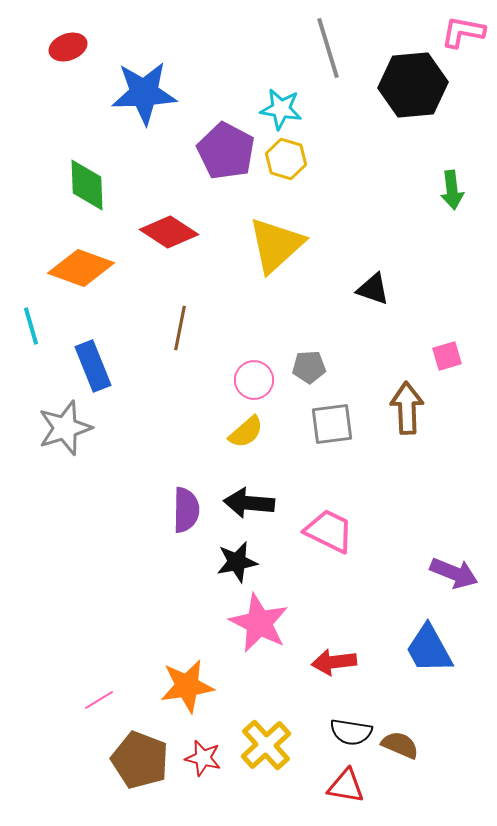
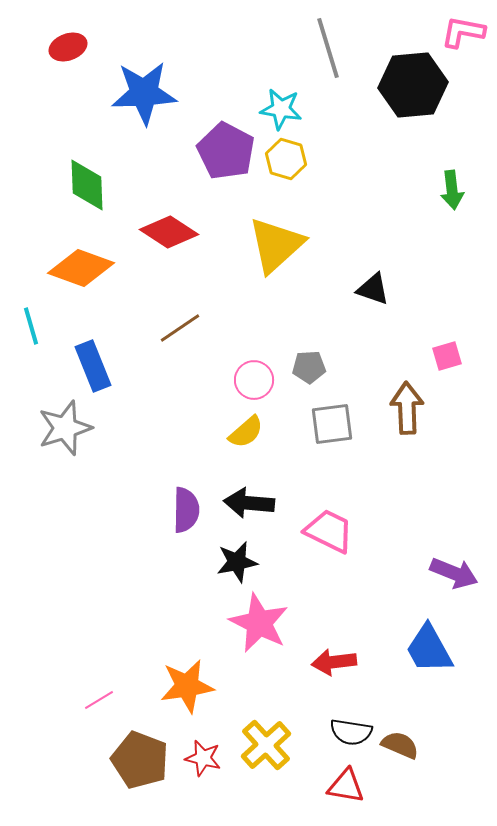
brown line: rotated 45 degrees clockwise
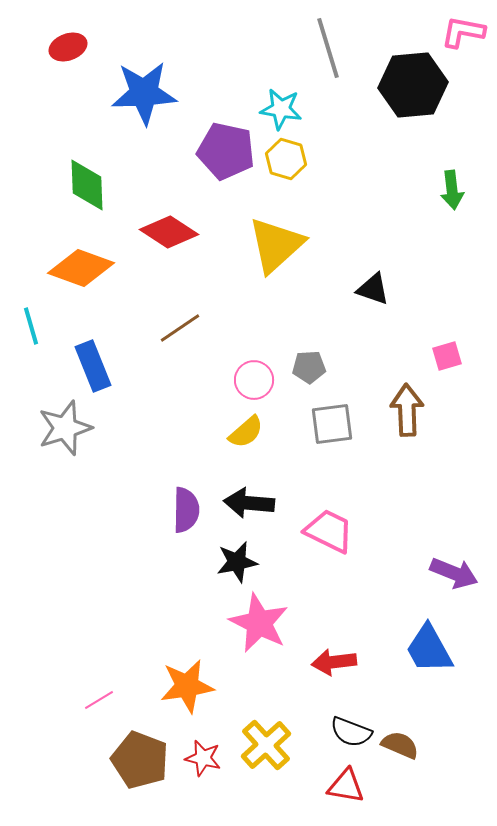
purple pentagon: rotated 16 degrees counterclockwise
brown arrow: moved 2 px down
black semicircle: rotated 12 degrees clockwise
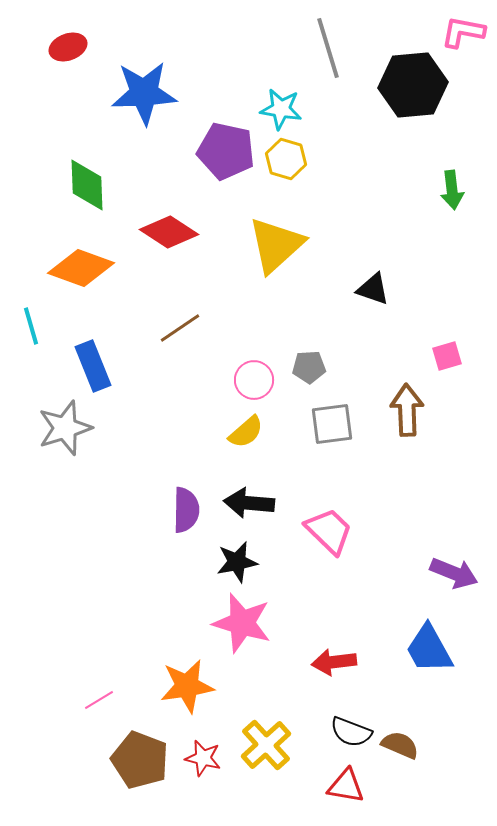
pink trapezoid: rotated 18 degrees clockwise
pink star: moved 17 px left; rotated 10 degrees counterclockwise
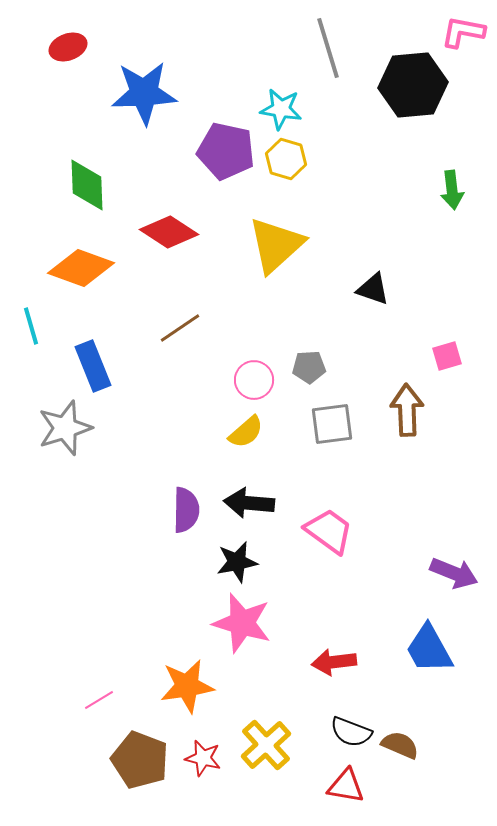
pink trapezoid: rotated 8 degrees counterclockwise
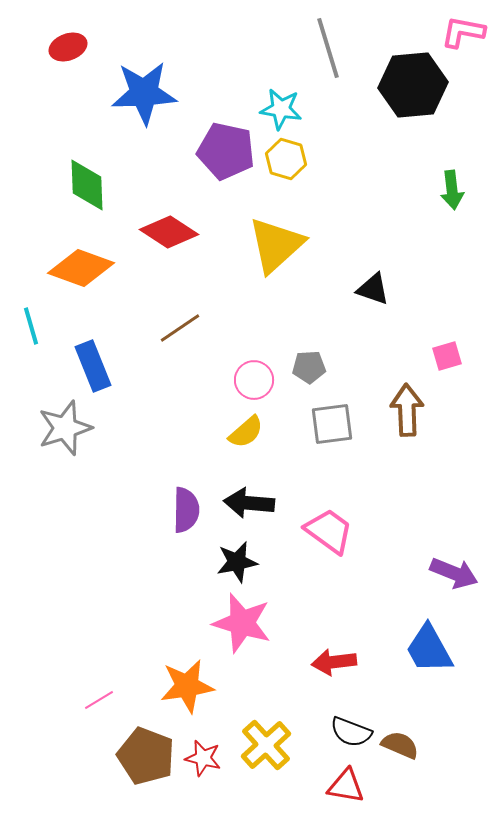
brown pentagon: moved 6 px right, 4 px up
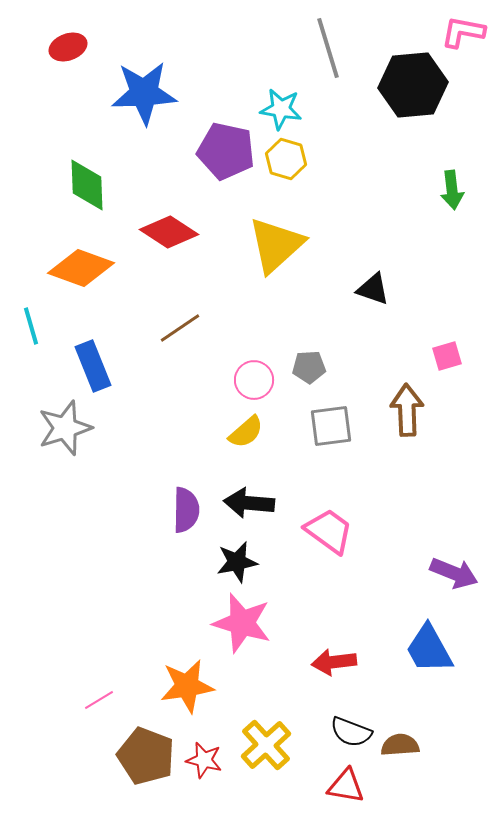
gray square: moved 1 px left, 2 px down
brown semicircle: rotated 27 degrees counterclockwise
red star: moved 1 px right, 2 px down
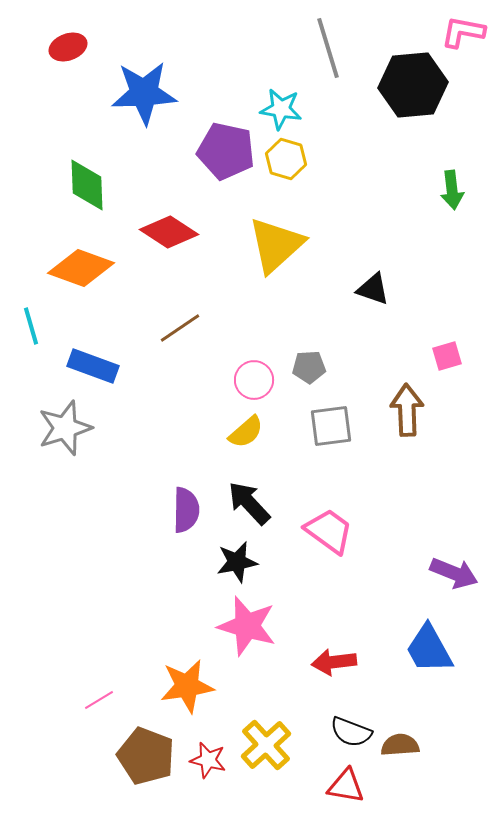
blue rectangle: rotated 48 degrees counterclockwise
black arrow: rotated 42 degrees clockwise
pink star: moved 5 px right, 3 px down
red star: moved 4 px right
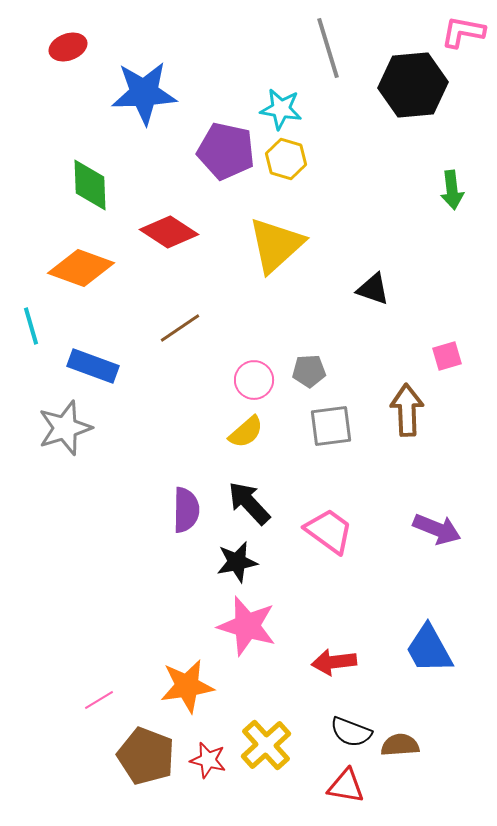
green diamond: moved 3 px right
gray pentagon: moved 4 px down
purple arrow: moved 17 px left, 44 px up
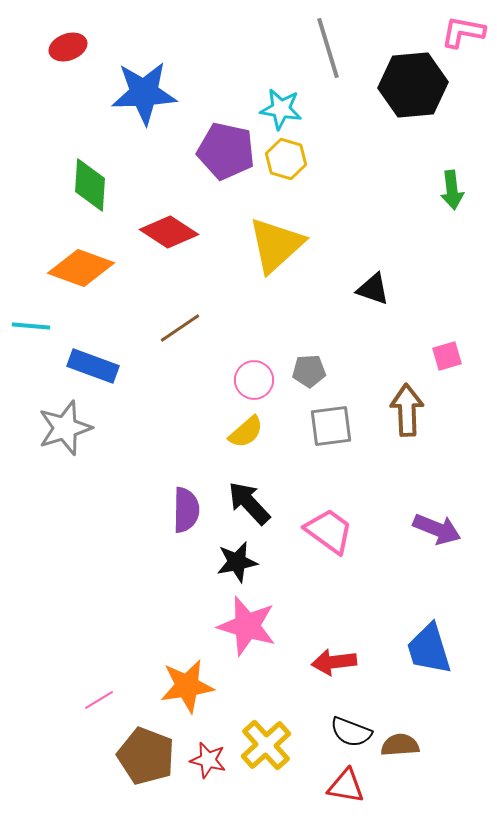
green diamond: rotated 6 degrees clockwise
cyan line: rotated 69 degrees counterclockwise
blue trapezoid: rotated 12 degrees clockwise
